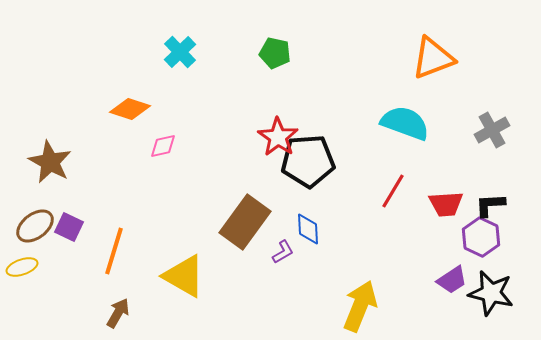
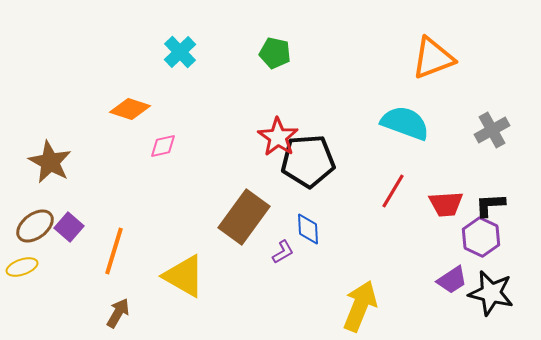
brown rectangle: moved 1 px left, 5 px up
purple square: rotated 16 degrees clockwise
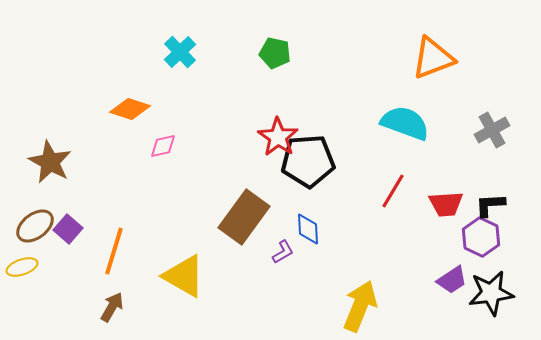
purple square: moved 1 px left, 2 px down
black star: rotated 21 degrees counterclockwise
brown arrow: moved 6 px left, 6 px up
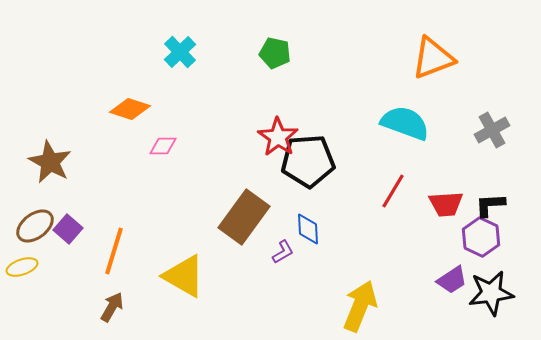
pink diamond: rotated 12 degrees clockwise
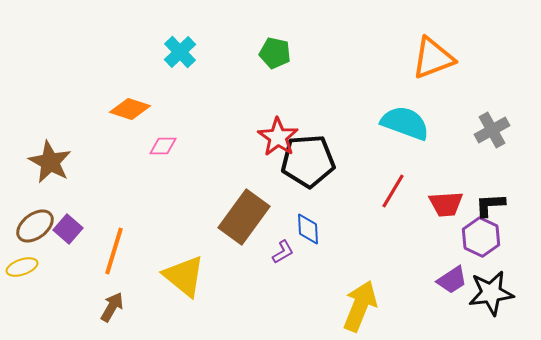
yellow triangle: rotated 9 degrees clockwise
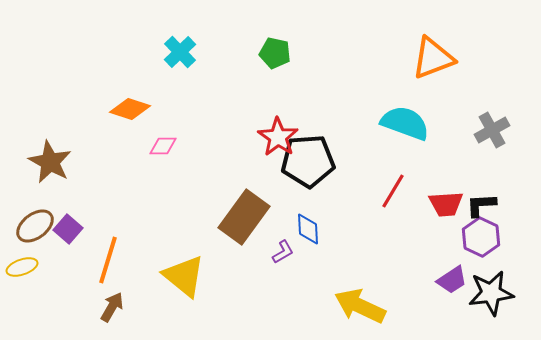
black L-shape: moved 9 px left
orange line: moved 6 px left, 9 px down
yellow arrow: rotated 87 degrees counterclockwise
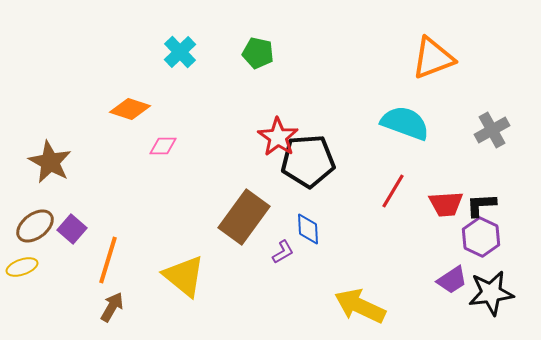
green pentagon: moved 17 px left
purple square: moved 4 px right
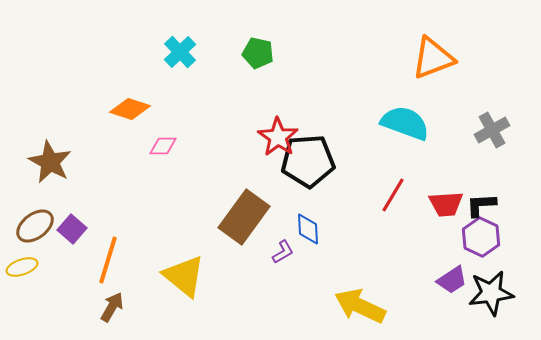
red line: moved 4 px down
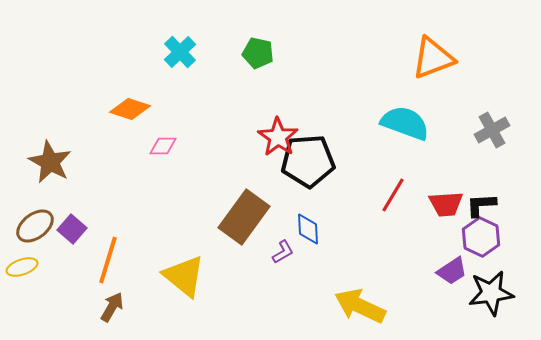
purple trapezoid: moved 9 px up
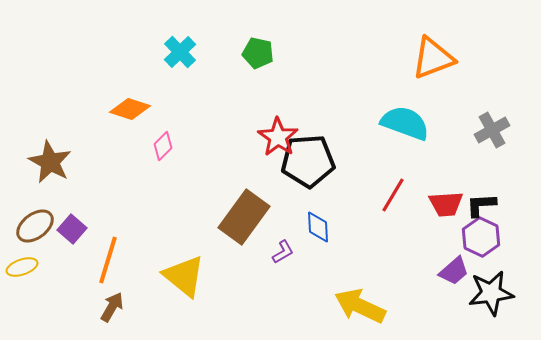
pink diamond: rotated 44 degrees counterclockwise
blue diamond: moved 10 px right, 2 px up
purple trapezoid: moved 2 px right; rotated 8 degrees counterclockwise
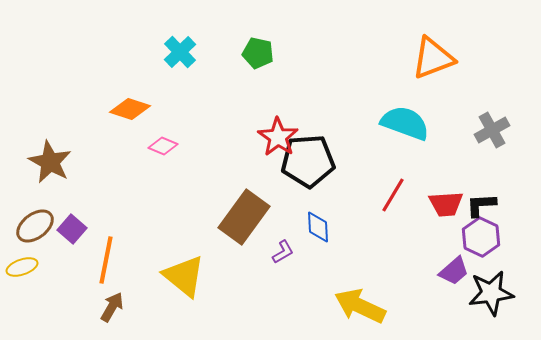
pink diamond: rotated 68 degrees clockwise
orange line: moved 2 px left; rotated 6 degrees counterclockwise
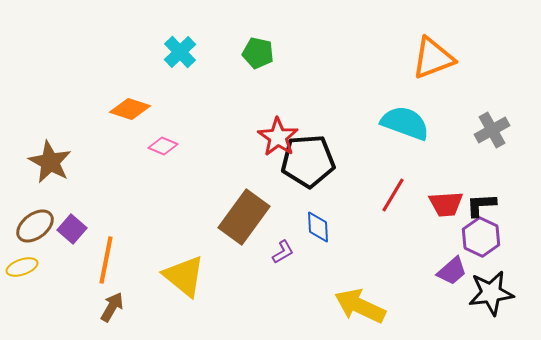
purple trapezoid: moved 2 px left
